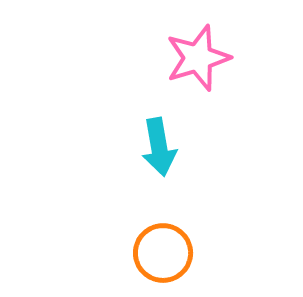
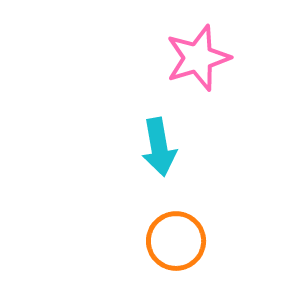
orange circle: moved 13 px right, 12 px up
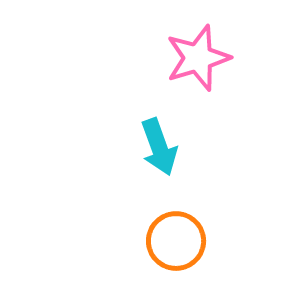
cyan arrow: rotated 10 degrees counterclockwise
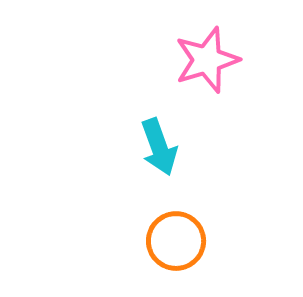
pink star: moved 9 px right, 2 px down
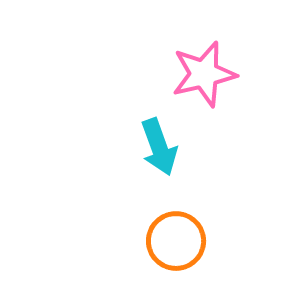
pink star: moved 3 px left, 14 px down; rotated 4 degrees clockwise
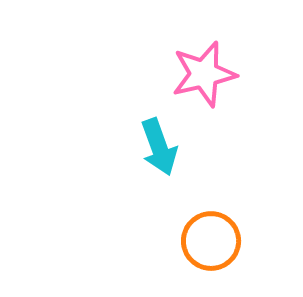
orange circle: moved 35 px right
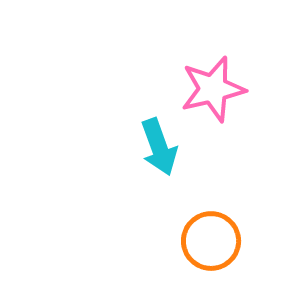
pink star: moved 9 px right, 15 px down
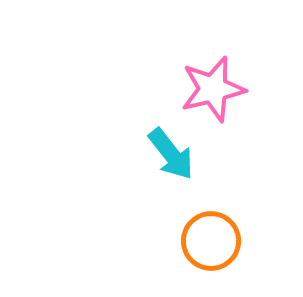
cyan arrow: moved 12 px right, 7 px down; rotated 18 degrees counterclockwise
